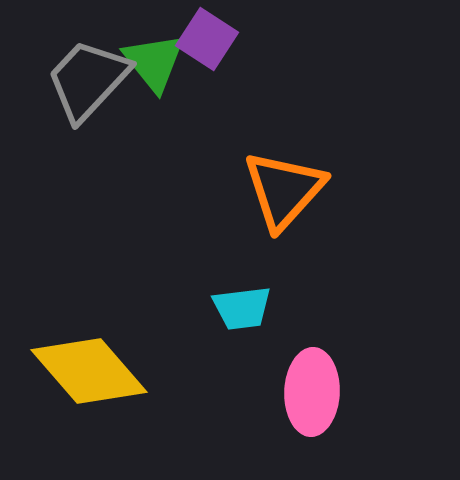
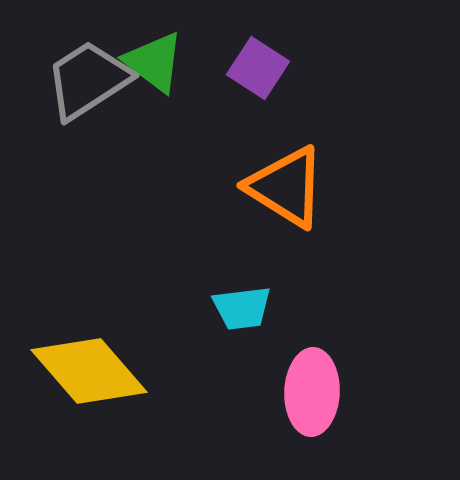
purple square: moved 51 px right, 29 px down
green triangle: rotated 14 degrees counterclockwise
gray trapezoid: rotated 14 degrees clockwise
orange triangle: moved 2 px right, 3 px up; rotated 40 degrees counterclockwise
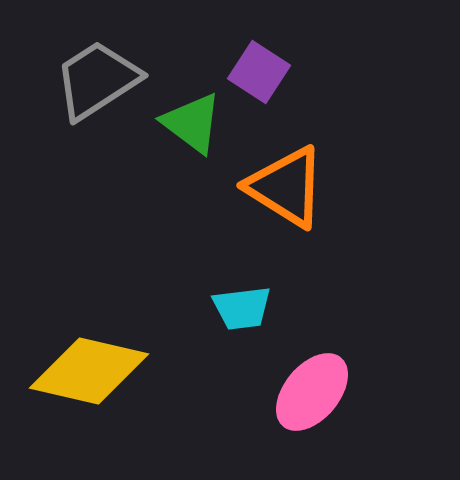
green triangle: moved 38 px right, 61 px down
purple square: moved 1 px right, 4 px down
gray trapezoid: moved 9 px right
yellow diamond: rotated 36 degrees counterclockwise
pink ellipse: rotated 38 degrees clockwise
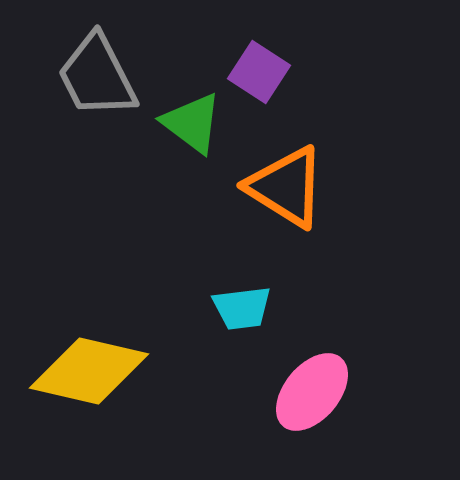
gray trapezoid: moved 4 px up; rotated 84 degrees counterclockwise
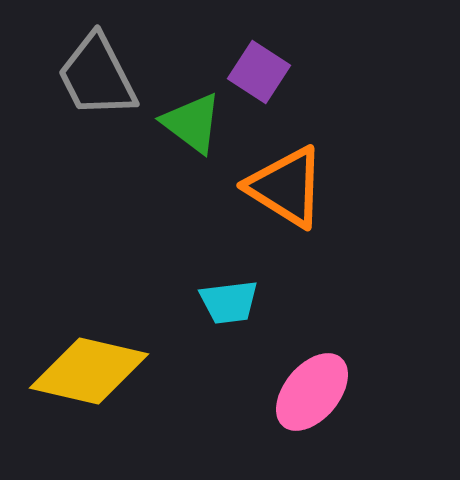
cyan trapezoid: moved 13 px left, 6 px up
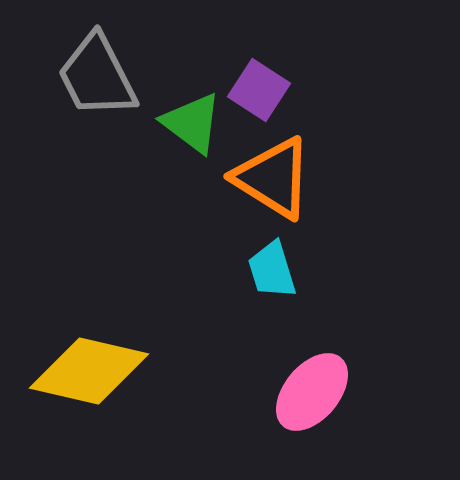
purple square: moved 18 px down
orange triangle: moved 13 px left, 9 px up
cyan trapezoid: moved 43 px right, 32 px up; rotated 80 degrees clockwise
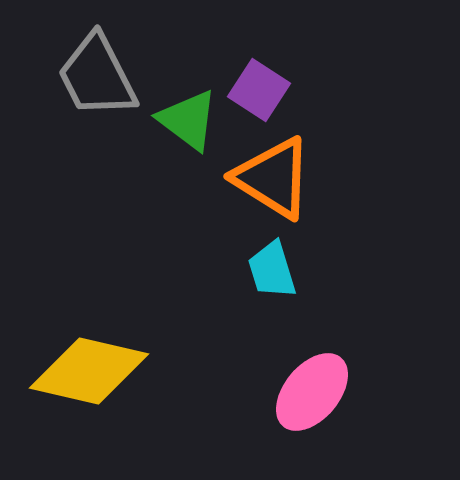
green triangle: moved 4 px left, 3 px up
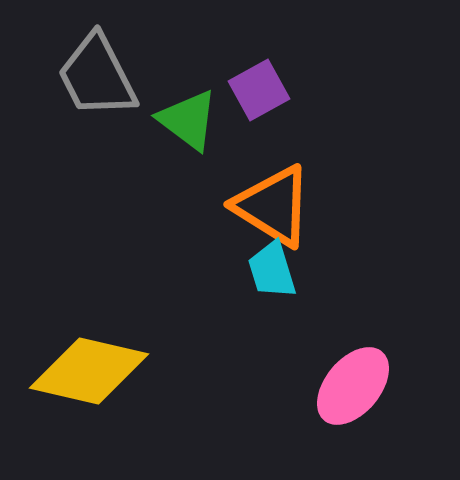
purple square: rotated 28 degrees clockwise
orange triangle: moved 28 px down
pink ellipse: moved 41 px right, 6 px up
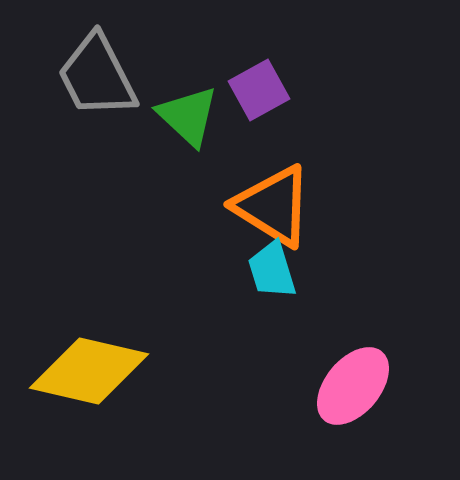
green triangle: moved 4 px up; rotated 6 degrees clockwise
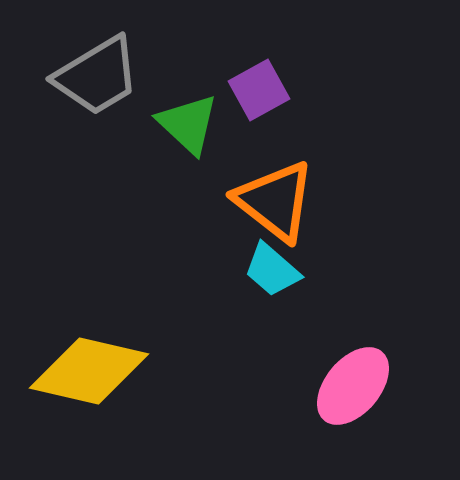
gray trapezoid: rotated 94 degrees counterclockwise
green triangle: moved 8 px down
orange triangle: moved 2 px right, 5 px up; rotated 6 degrees clockwise
cyan trapezoid: rotated 32 degrees counterclockwise
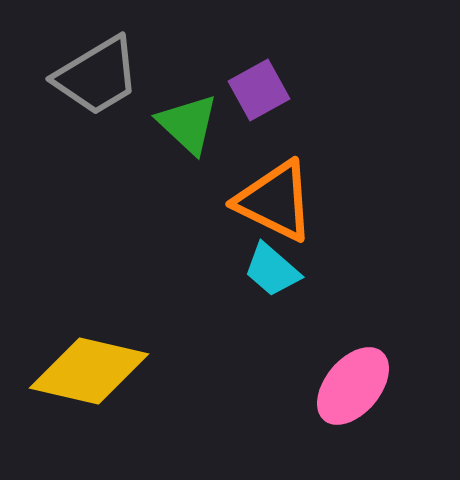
orange triangle: rotated 12 degrees counterclockwise
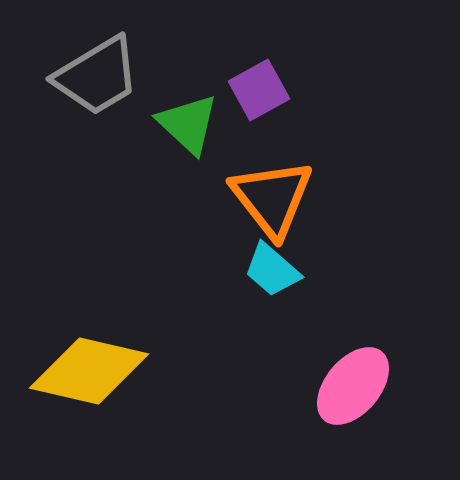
orange triangle: moved 3 px left, 3 px up; rotated 26 degrees clockwise
